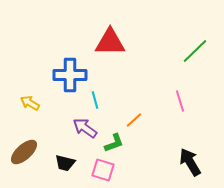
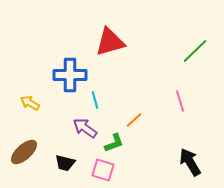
red triangle: rotated 16 degrees counterclockwise
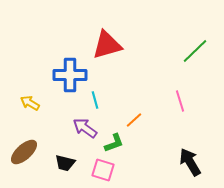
red triangle: moved 3 px left, 3 px down
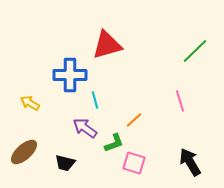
pink square: moved 31 px right, 7 px up
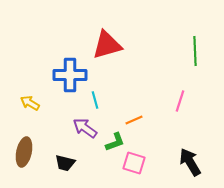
green line: rotated 48 degrees counterclockwise
pink line: rotated 35 degrees clockwise
orange line: rotated 18 degrees clockwise
green L-shape: moved 1 px right, 1 px up
brown ellipse: rotated 36 degrees counterclockwise
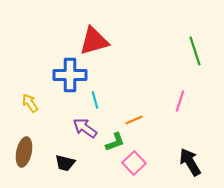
red triangle: moved 13 px left, 4 px up
green line: rotated 16 degrees counterclockwise
yellow arrow: rotated 24 degrees clockwise
pink square: rotated 30 degrees clockwise
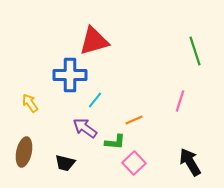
cyan line: rotated 54 degrees clockwise
green L-shape: rotated 25 degrees clockwise
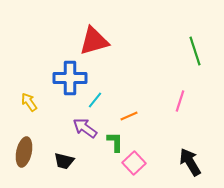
blue cross: moved 3 px down
yellow arrow: moved 1 px left, 1 px up
orange line: moved 5 px left, 4 px up
green L-shape: rotated 95 degrees counterclockwise
black trapezoid: moved 1 px left, 2 px up
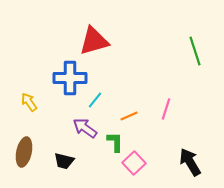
pink line: moved 14 px left, 8 px down
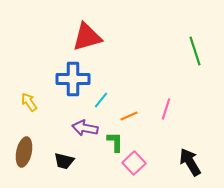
red triangle: moved 7 px left, 4 px up
blue cross: moved 3 px right, 1 px down
cyan line: moved 6 px right
purple arrow: rotated 25 degrees counterclockwise
